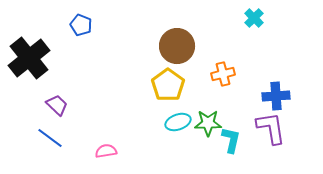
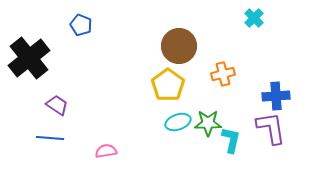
brown circle: moved 2 px right
purple trapezoid: rotated 10 degrees counterclockwise
blue line: rotated 32 degrees counterclockwise
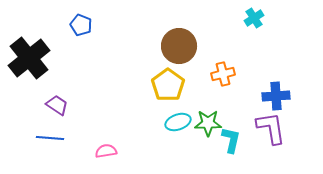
cyan cross: rotated 12 degrees clockwise
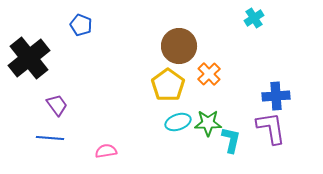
orange cross: moved 14 px left; rotated 30 degrees counterclockwise
purple trapezoid: rotated 20 degrees clockwise
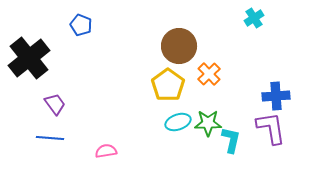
purple trapezoid: moved 2 px left, 1 px up
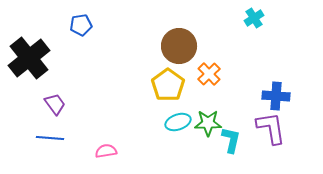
blue pentagon: rotated 30 degrees counterclockwise
blue cross: rotated 8 degrees clockwise
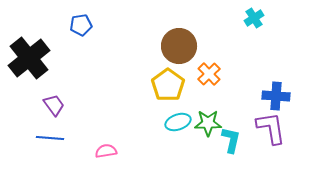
purple trapezoid: moved 1 px left, 1 px down
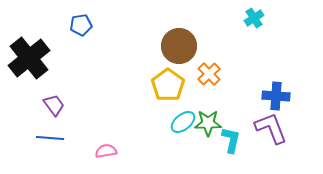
cyan ellipse: moved 5 px right; rotated 20 degrees counterclockwise
purple L-shape: rotated 12 degrees counterclockwise
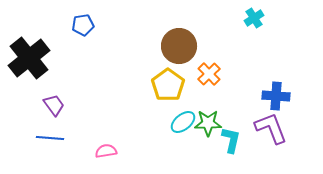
blue pentagon: moved 2 px right
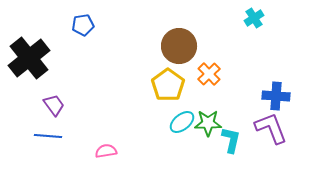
cyan ellipse: moved 1 px left
blue line: moved 2 px left, 2 px up
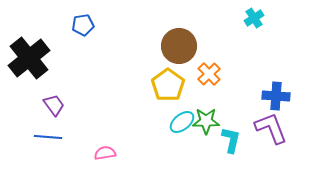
green star: moved 2 px left, 2 px up
blue line: moved 1 px down
pink semicircle: moved 1 px left, 2 px down
